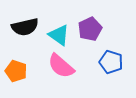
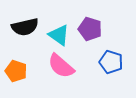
purple pentagon: rotated 30 degrees counterclockwise
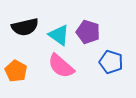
purple pentagon: moved 2 px left, 3 px down
orange pentagon: rotated 10 degrees clockwise
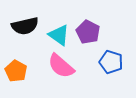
black semicircle: moved 1 px up
purple pentagon: rotated 10 degrees clockwise
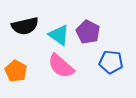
blue pentagon: rotated 10 degrees counterclockwise
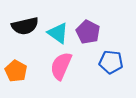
cyan triangle: moved 1 px left, 2 px up
pink semicircle: rotated 72 degrees clockwise
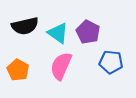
orange pentagon: moved 2 px right, 1 px up
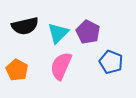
cyan triangle: rotated 40 degrees clockwise
blue pentagon: rotated 15 degrees clockwise
orange pentagon: moved 1 px left
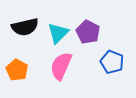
black semicircle: moved 1 px down
blue pentagon: moved 1 px right
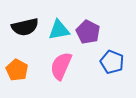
cyan triangle: moved 1 px right, 3 px up; rotated 35 degrees clockwise
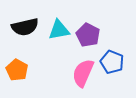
purple pentagon: moved 3 px down
pink semicircle: moved 22 px right, 7 px down
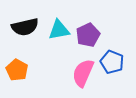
purple pentagon: rotated 20 degrees clockwise
